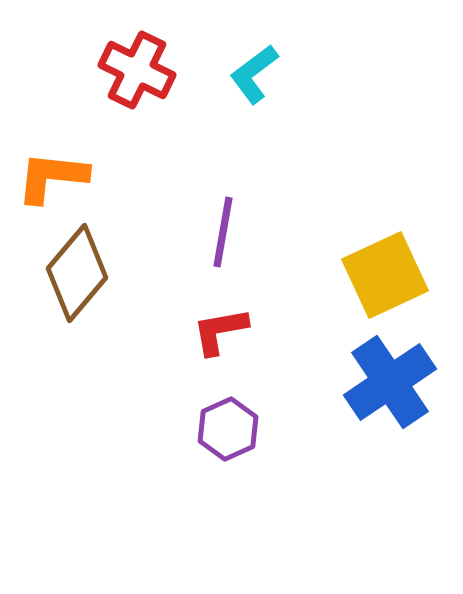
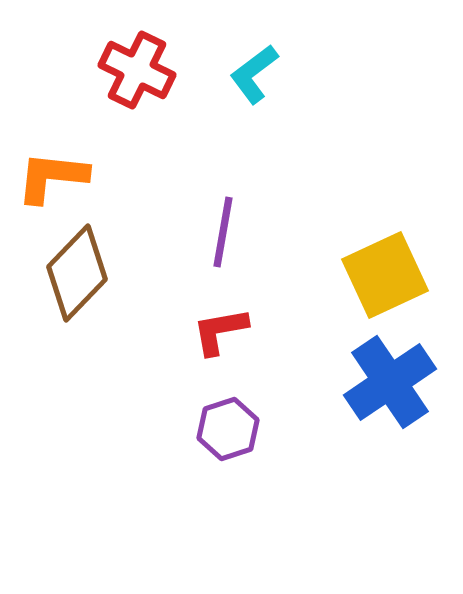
brown diamond: rotated 4 degrees clockwise
purple hexagon: rotated 6 degrees clockwise
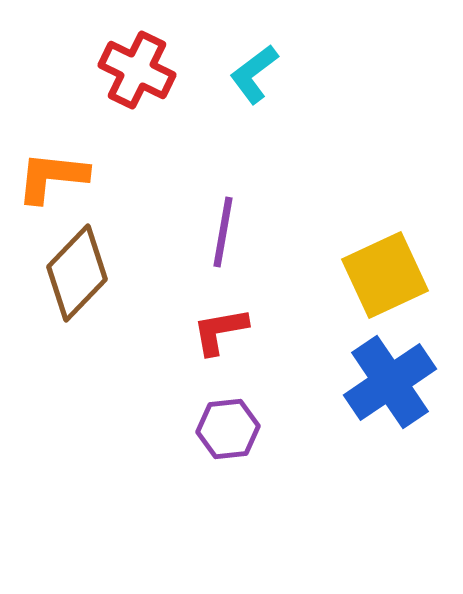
purple hexagon: rotated 12 degrees clockwise
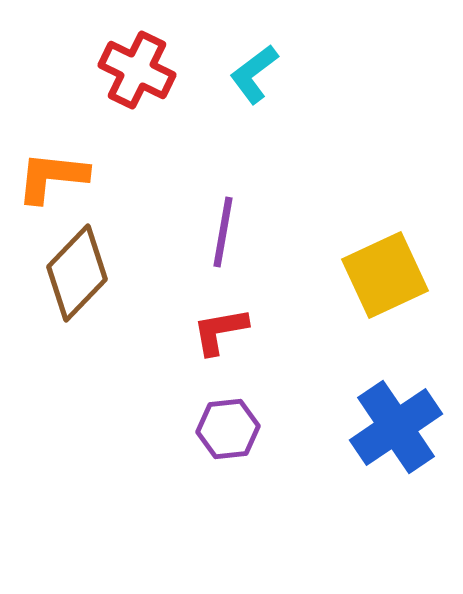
blue cross: moved 6 px right, 45 px down
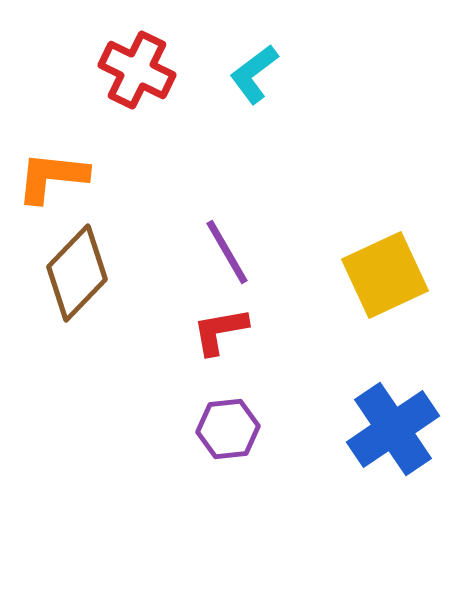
purple line: moved 4 px right, 20 px down; rotated 40 degrees counterclockwise
blue cross: moved 3 px left, 2 px down
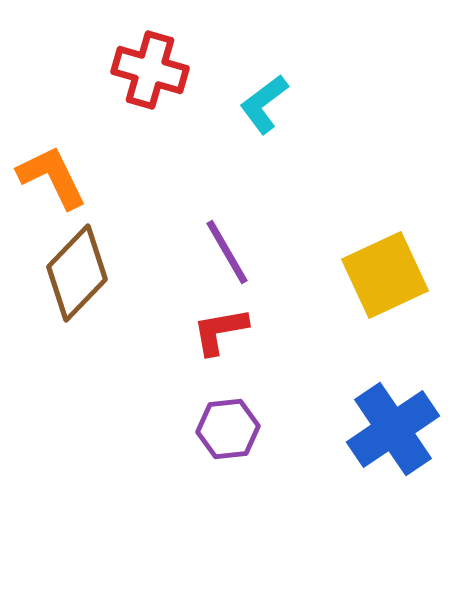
red cross: moved 13 px right; rotated 10 degrees counterclockwise
cyan L-shape: moved 10 px right, 30 px down
orange L-shape: rotated 58 degrees clockwise
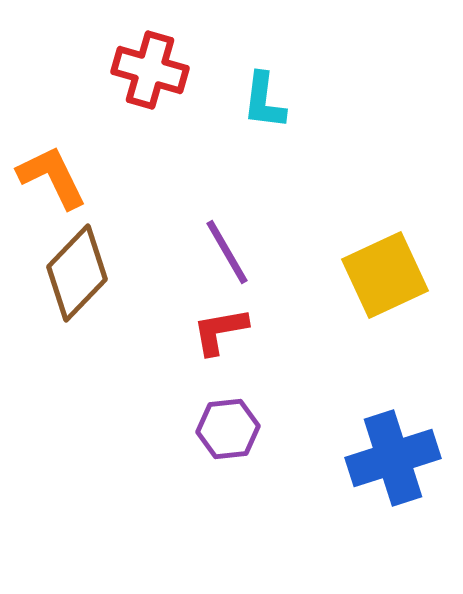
cyan L-shape: moved 3 px up; rotated 46 degrees counterclockwise
blue cross: moved 29 px down; rotated 16 degrees clockwise
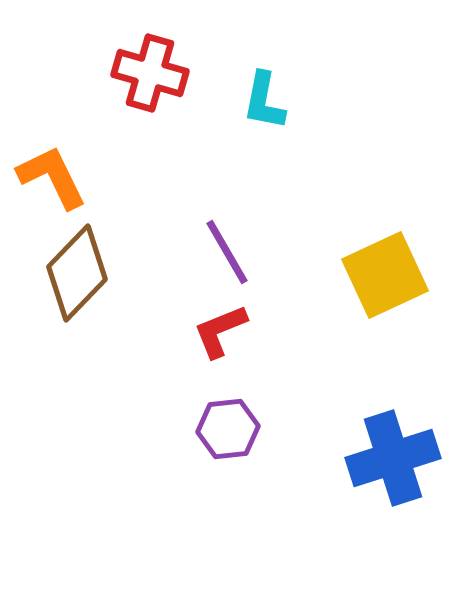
red cross: moved 3 px down
cyan L-shape: rotated 4 degrees clockwise
red L-shape: rotated 12 degrees counterclockwise
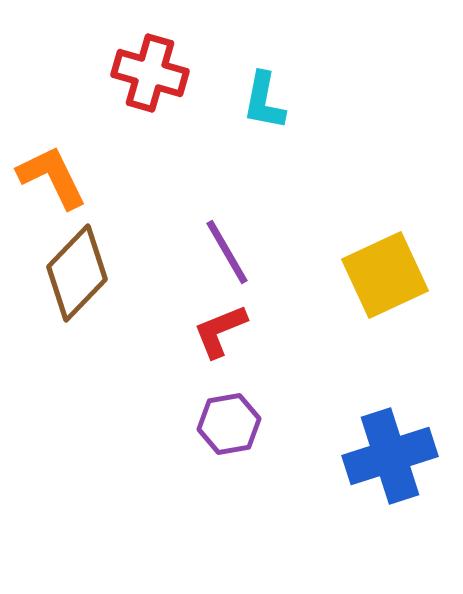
purple hexagon: moved 1 px right, 5 px up; rotated 4 degrees counterclockwise
blue cross: moved 3 px left, 2 px up
